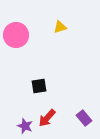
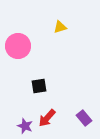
pink circle: moved 2 px right, 11 px down
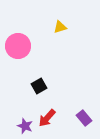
black square: rotated 21 degrees counterclockwise
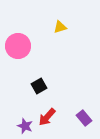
red arrow: moved 1 px up
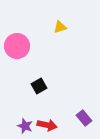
pink circle: moved 1 px left
red arrow: moved 8 px down; rotated 120 degrees counterclockwise
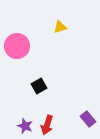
purple rectangle: moved 4 px right, 1 px down
red arrow: rotated 96 degrees clockwise
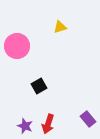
red arrow: moved 1 px right, 1 px up
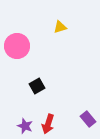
black square: moved 2 px left
